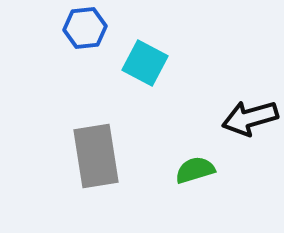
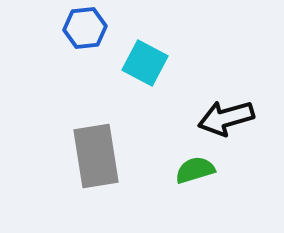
black arrow: moved 24 px left
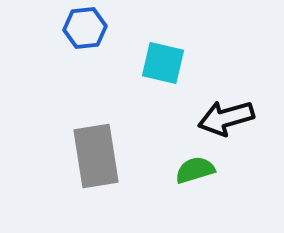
cyan square: moved 18 px right; rotated 15 degrees counterclockwise
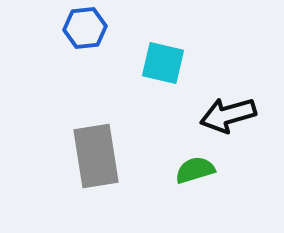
black arrow: moved 2 px right, 3 px up
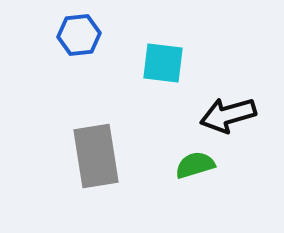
blue hexagon: moved 6 px left, 7 px down
cyan square: rotated 6 degrees counterclockwise
green semicircle: moved 5 px up
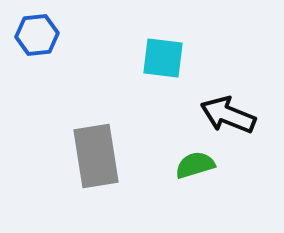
blue hexagon: moved 42 px left
cyan square: moved 5 px up
black arrow: rotated 38 degrees clockwise
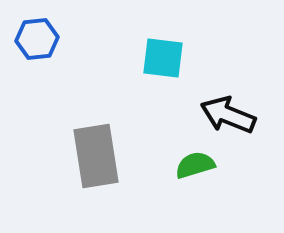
blue hexagon: moved 4 px down
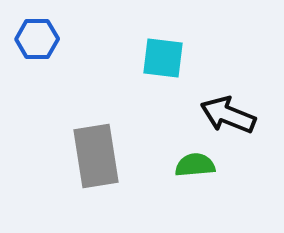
blue hexagon: rotated 6 degrees clockwise
green semicircle: rotated 12 degrees clockwise
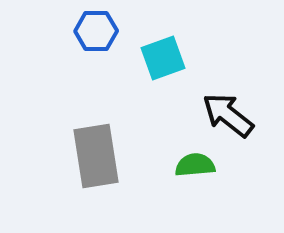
blue hexagon: moved 59 px right, 8 px up
cyan square: rotated 27 degrees counterclockwise
black arrow: rotated 16 degrees clockwise
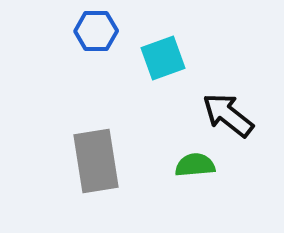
gray rectangle: moved 5 px down
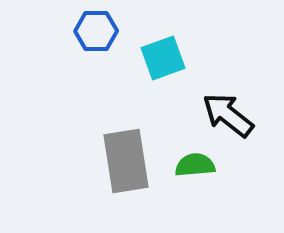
gray rectangle: moved 30 px right
